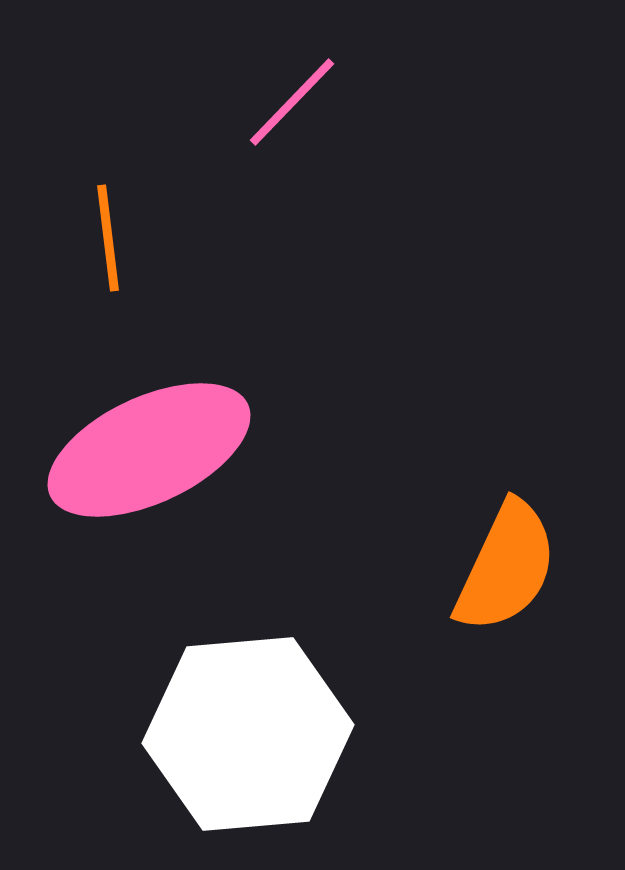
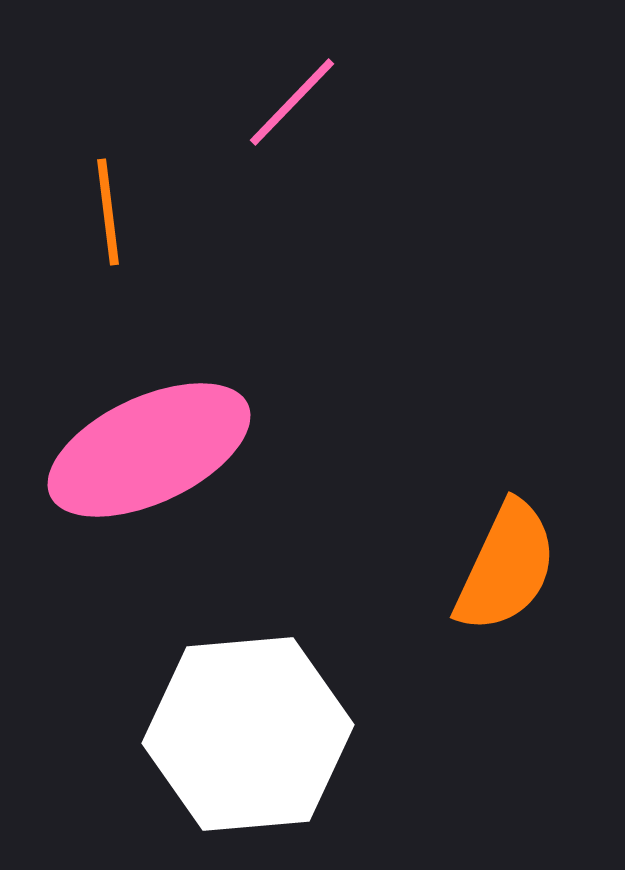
orange line: moved 26 px up
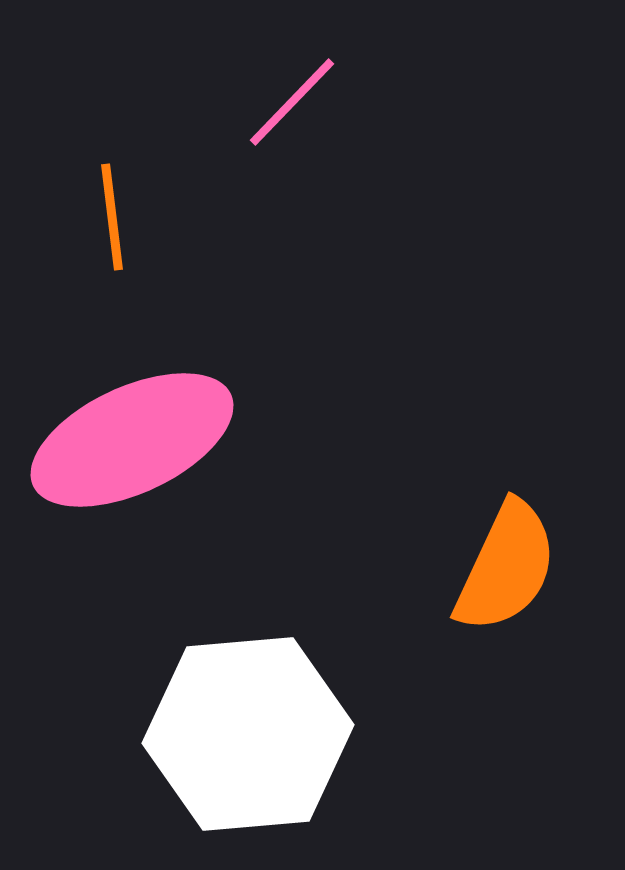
orange line: moved 4 px right, 5 px down
pink ellipse: moved 17 px left, 10 px up
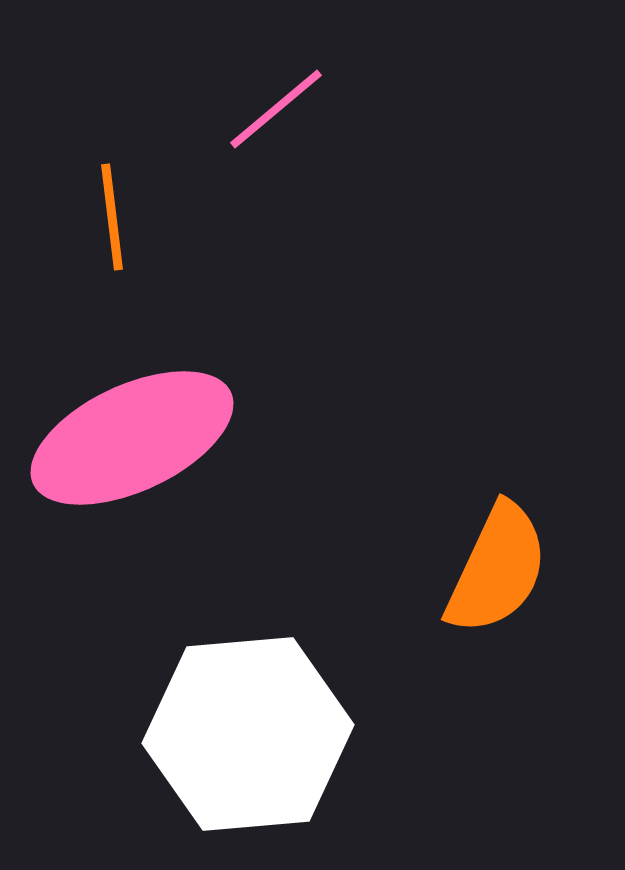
pink line: moved 16 px left, 7 px down; rotated 6 degrees clockwise
pink ellipse: moved 2 px up
orange semicircle: moved 9 px left, 2 px down
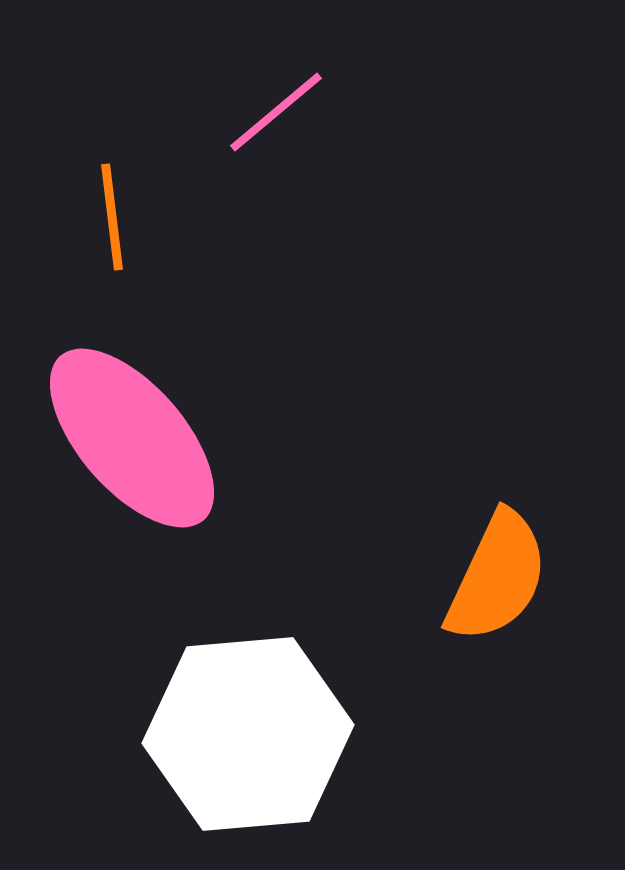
pink line: moved 3 px down
pink ellipse: rotated 74 degrees clockwise
orange semicircle: moved 8 px down
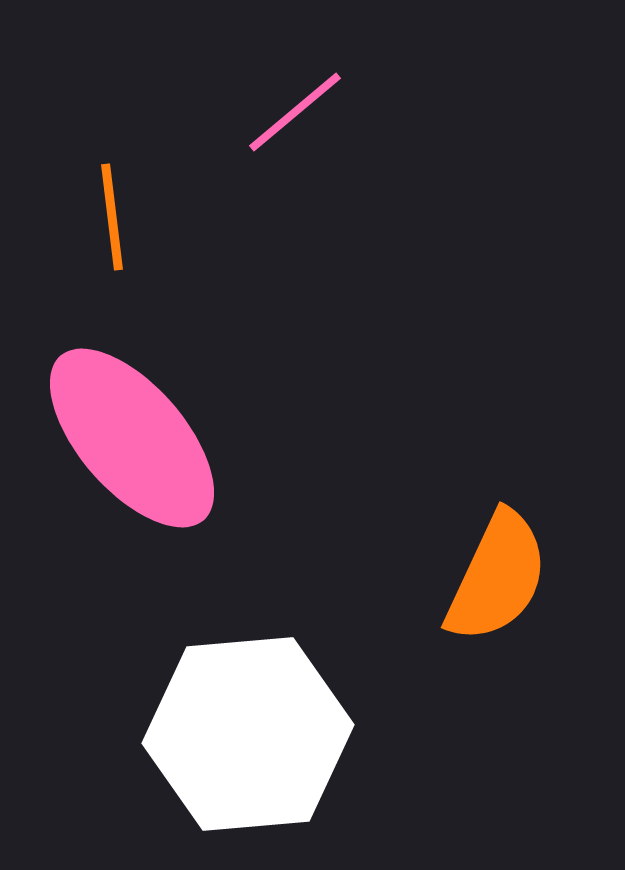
pink line: moved 19 px right
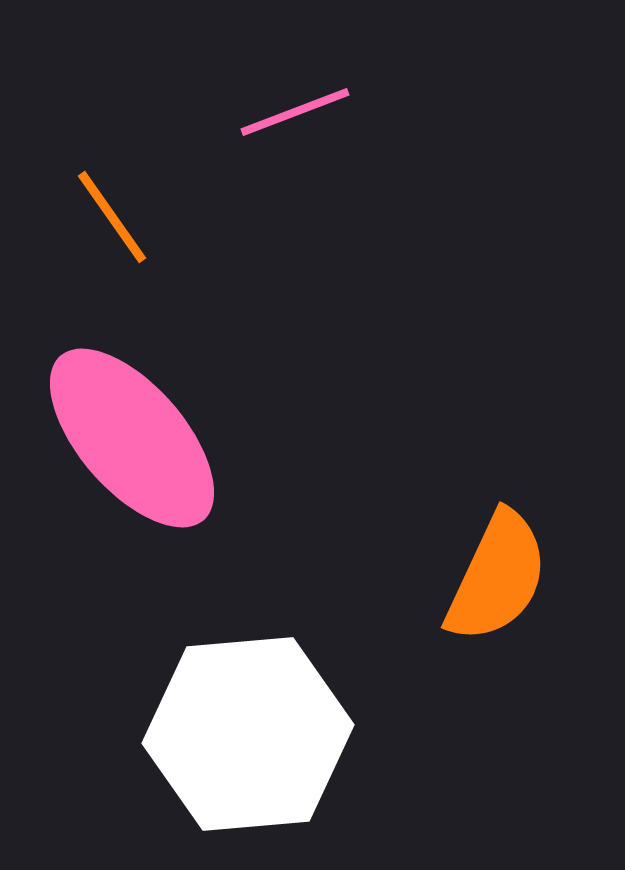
pink line: rotated 19 degrees clockwise
orange line: rotated 28 degrees counterclockwise
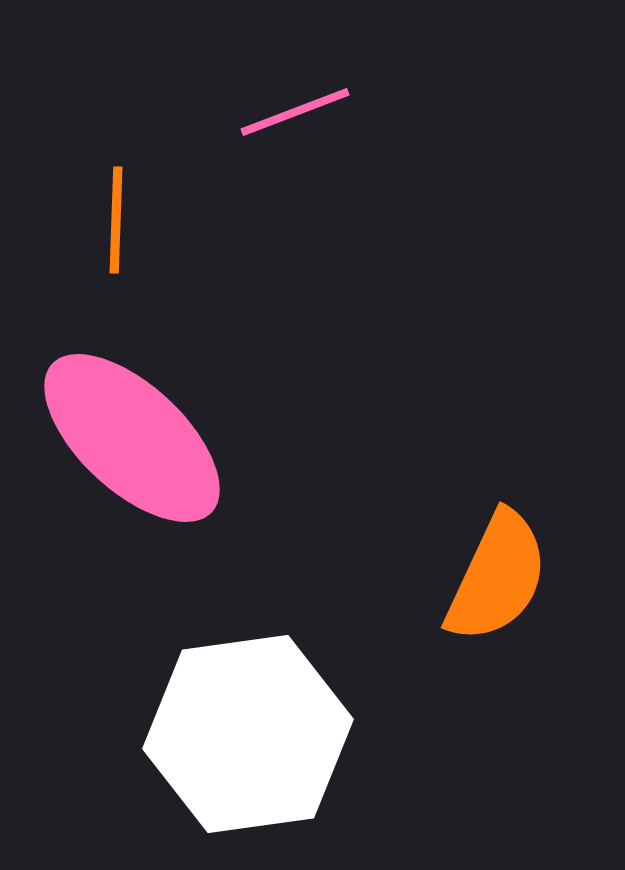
orange line: moved 4 px right, 3 px down; rotated 37 degrees clockwise
pink ellipse: rotated 6 degrees counterclockwise
white hexagon: rotated 3 degrees counterclockwise
